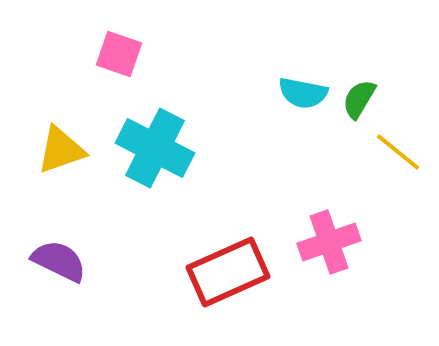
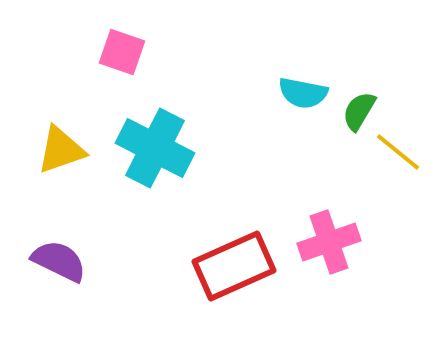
pink square: moved 3 px right, 2 px up
green semicircle: moved 12 px down
red rectangle: moved 6 px right, 6 px up
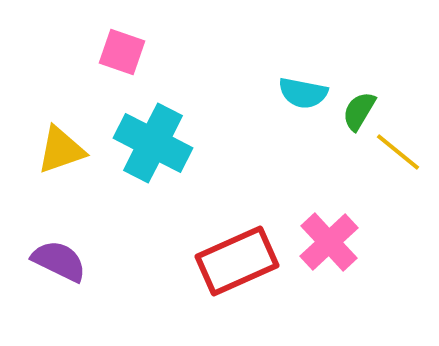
cyan cross: moved 2 px left, 5 px up
pink cross: rotated 24 degrees counterclockwise
red rectangle: moved 3 px right, 5 px up
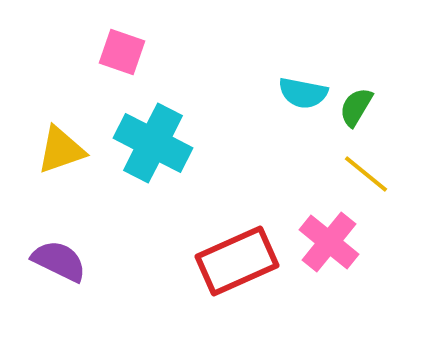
green semicircle: moved 3 px left, 4 px up
yellow line: moved 32 px left, 22 px down
pink cross: rotated 8 degrees counterclockwise
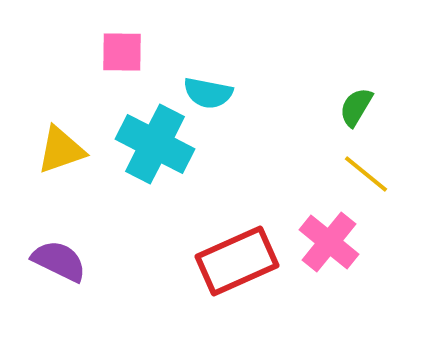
pink square: rotated 18 degrees counterclockwise
cyan semicircle: moved 95 px left
cyan cross: moved 2 px right, 1 px down
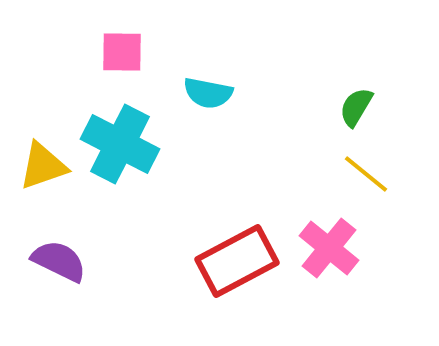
cyan cross: moved 35 px left
yellow triangle: moved 18 px left, 16 px down
pink cross: moved 6 px down
red rectangle: rotated 4 degrees counterclockwise
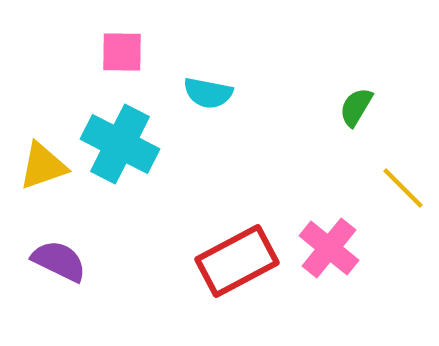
yellow line: moved 37 px right, 14 px down; rotated 6 degrees clockwise
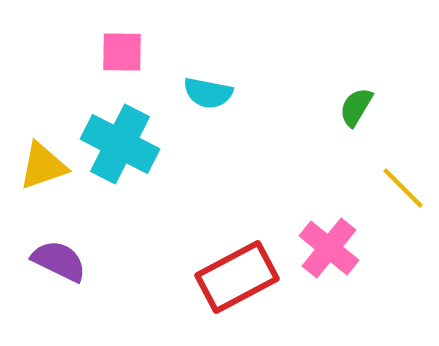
red rectangle: moved 16 px down
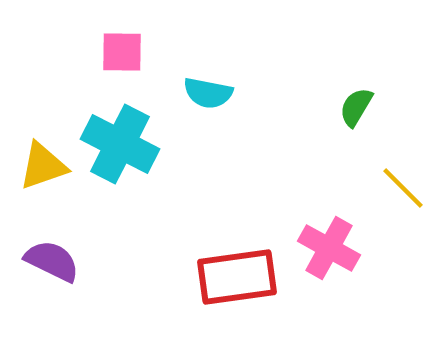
pink cross: rotated 10 degrees counterclockwise
purple semicircle: moved 7 px left
red rectangle: rotated 20 degrees clockwise
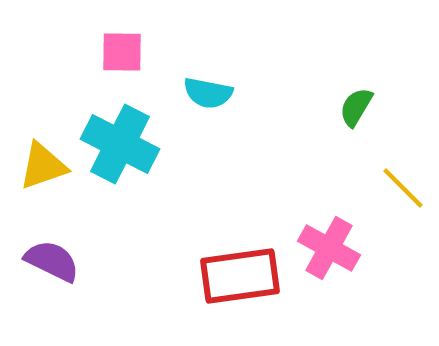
red rectangle: moved 3 px right, 1 px up
